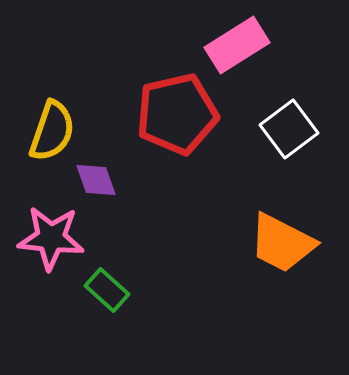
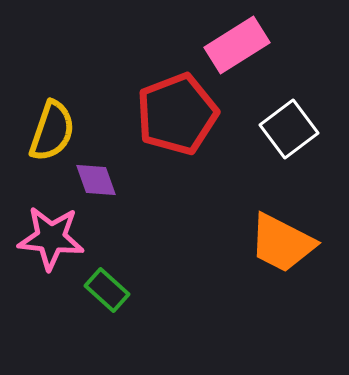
red pentagon: rotated 8 degrees counterclockwise
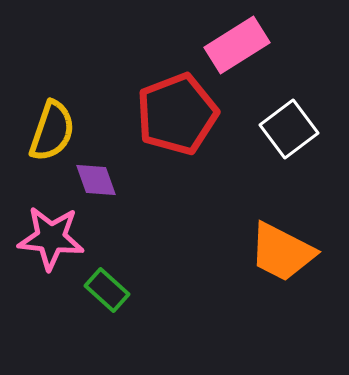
orange trapezoid: moved 9 px down
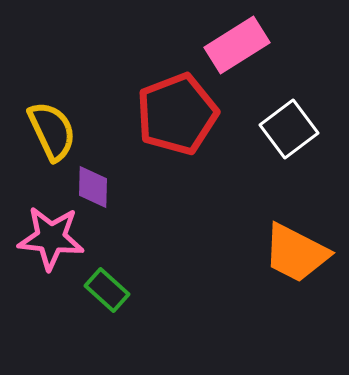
yellow semicircle: rotated 44 degrees counterclockwise
purple diamond: moved 3 px left, 7 px down; rotated 21 degrees clockwise
orange trapezoid: moved 14 px right, 1 px down
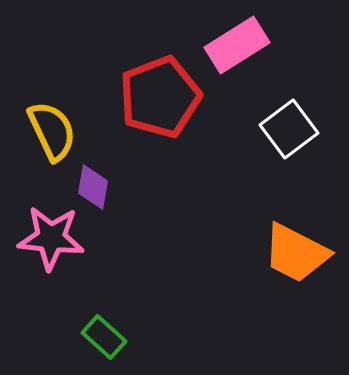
red pentagon: moved 17 px left, 17 px up
purple diamond: rotated 9 degrees clockwise
green rectangle: moved 3 px left, 47 px down
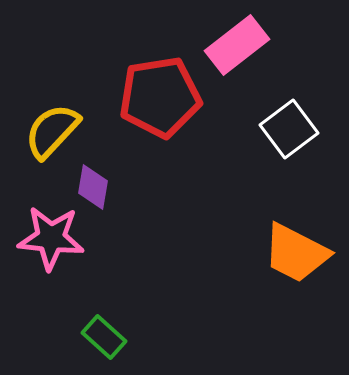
pink rectangle: rotated 6 degrees counterclockwise
red pentagon: rotated 12 degrees clockwise
yellow semicircle: rotated 112 degrees counterclockwise
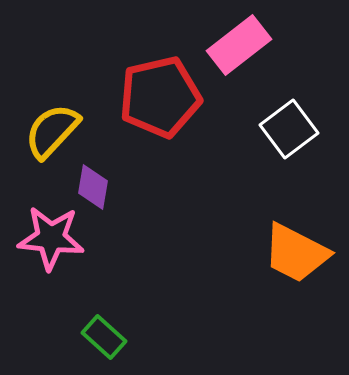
pink rectangle: moved 2 px right
red pentagon: rotated 4 degrees counterclockwise
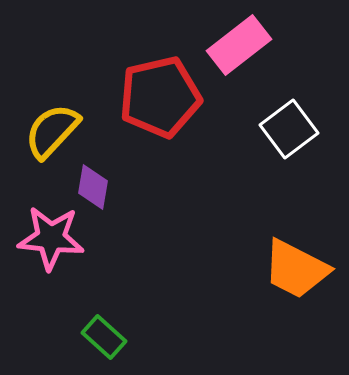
orange trapezoid: moved 16 px down
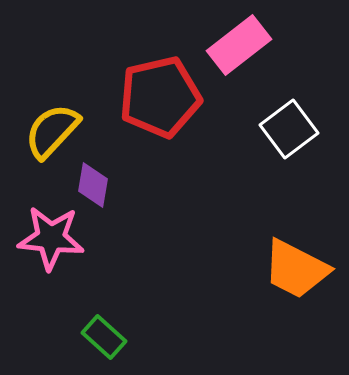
purple diamond: moved 2 px up
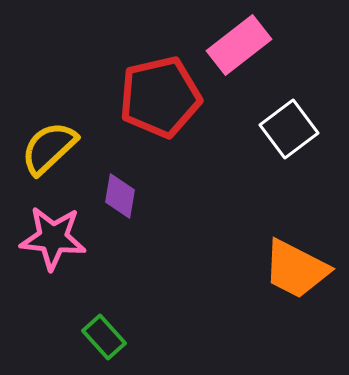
yellow semicircle: moved 3 px left, 17 px down; rotated 4 degrees clockwise
purple diamond: moved 27 px right, 11 px down
pink star: moved 2 px right
green rectangle: rotated 6 degrees clockwise
